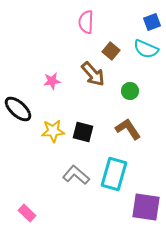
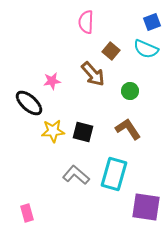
black ellipse: moved 11 px right, 6 px up
pink rectangle: rotated 30 degrees clockwise
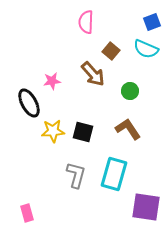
black ellipse: rotated 20 degrees clockwise
gray L-shape: rotated 64 degrees clockwise
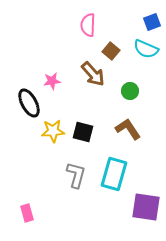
pink semicircle: moved 2 px right, 3 px down
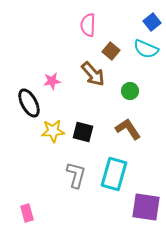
blue square: rotated 18 degrees counterclockwise
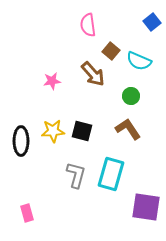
pink semicircle: rotated 10 degrees counterclockwise
cyan semicircle: moved 7 px left, 12 px down
green circle: moved 1 px right, 5 px down
black ellipse: moved 8 px left, 38 px down; rotated 28 degrees clockwise
black square: moved 1 px left, 1 px up
cyan rectangle: moved 3 px left
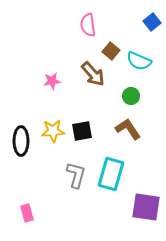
black square: rotated 25 degrees counterclockwise
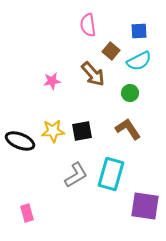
blue square: moved 13 px left, 9 px down; rotated 36 degrees clockwise
cyan semicircle: rotated 50 degrees counterclockwise
green circle: moved 1 px left, 3 px up
black ellipse: moved 1 px left; rotated 68 degrees counterclockwise
gray L-shape: rotated 44 degrees clockwise
purple square: moved 1 px left, 1 px up
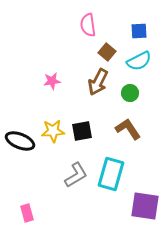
brown square: moved 4 px left, 1 px down
brown arrow: moved 5 px right, 8 px down; rotated 68 degrees clockwise
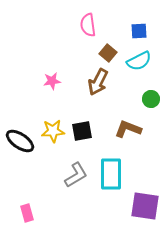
brown square: moved 1 px right, 1 px down
green circle: moved 21 px right, 6 px down
brown L-shape: rotated 36 degrees counterclockwise
black ellipse: rotated 12 degrees clockwise
cyan rectangle: rotated 16 degrees counterclockwise
